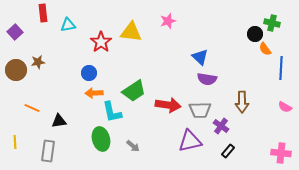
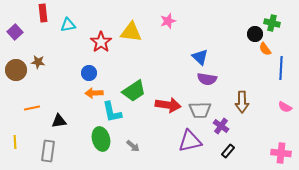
brown star: rotated 16 degrees clockwise
orange line: rotated 35 degrees counterclockwise
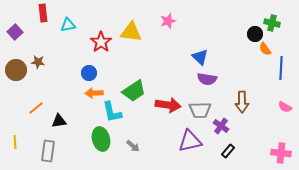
orange line: moved 4 px right; rotated 28 degrees counterclockwise
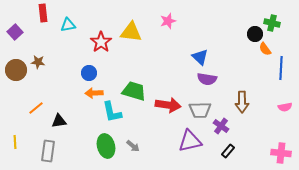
green trapezoid: rotated 130 degrees counterclockwise
pink semicircle: rotated 40 degrees counterclockwise
green ellipse: moved 5 px right, 7 px down
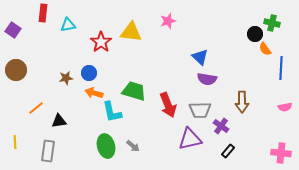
red rectangle: rotated 12 degrees clockwise
purple square: moved 2 px left, 2 px up; rotated 14 degrees counterclockwise
brown star: moved 28 px right, 16 px down; rotated 16 degrees counterclockwise
orange arrow: rotated 18 degrees clockwise
red arrow: rotated 60 degrees clockwise
purple triangle: moved 2 px up
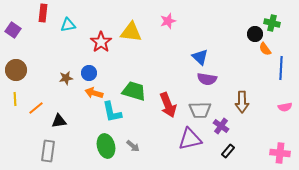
yellow line: moved 43 px up
pink cross: moved 1 px left
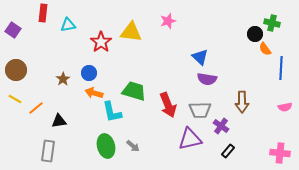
brown star: moved 3 px left, 1 px down; rotated 24 degrees counterclockwise
yellow line: rotated 56 degrees counterclockwise
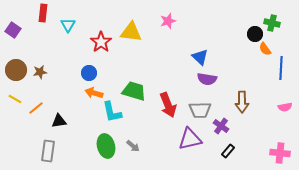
cyan triangle: rotated 49 degrees counterclockwise
brown star: moved 23 px left, 7 px up; rotated 24 degrees clockwise
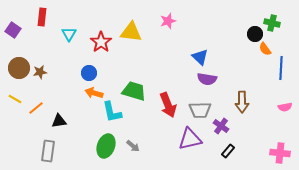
red rectangle: moved 1 px left, 4 px down
cyan triangle: moved 1 px right, 9 px down
brown circle: moved 3 px right, 2 px up
green ellipse: rotated 35 degrees clockwise
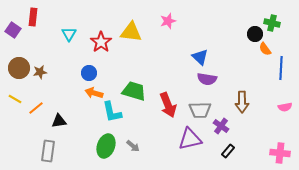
red rectangle: moved 9 px left
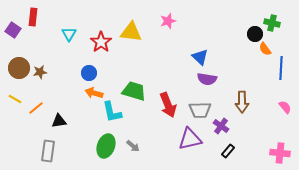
pink semicircle: rotated 120 degrees counterclockwise
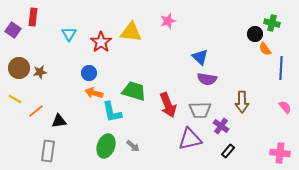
orange line: moved 3 px down
